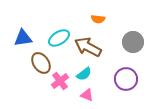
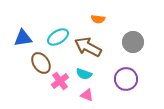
cyan ellipse: moved 1 px left, 1 px up
cyan semicircle: rotated 56 degrees clockwise
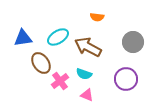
orange semicircle: moved 1 px left, 2 px up
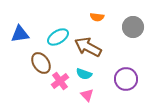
blue triangle: moved 3 px left, 4 px up
gray circle: moved 15 px up
pink triangle: rotated 24 degrees clockwise
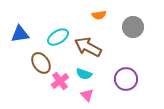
orange semicircle: moved 2 px right, 2 px up; rotated 16 degrees counterclockwise
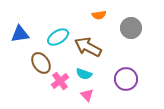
gray circle: moved 2 px left, 1 px down
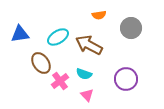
brown arrow: moved 1 px right, 2 px up
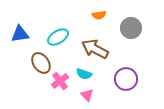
brown arrow: moved 6 px right, 4 px down
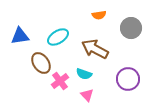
blue triangle: moved 2 px down
purple circle: moved 2 px right
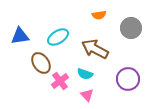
cyan semicircle: moved 1 px right
